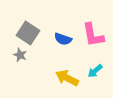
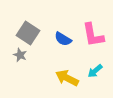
blue semicircle: rotated 12 degrees clockwise
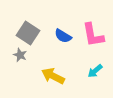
blue semicircle: moved 3 px up
yellow arrow: moved 14 px left, 2 px up
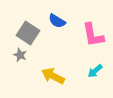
blue semicircle: moved 6 px left, 15 px up
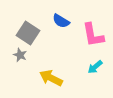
blue semicircle: moved 4 px right
cyan arrow: moved 4 px up
yellow arrow: moved 2 px left, 2 px down
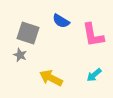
gray square: rotated 15 degrees counterclockwise
cyan arrow: moved 1 px left, 8 px down
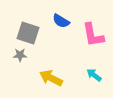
gray star: rotated 24 degrees counterclockwise
cyan arrow: rotated 77 degrees clockwise
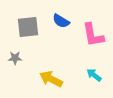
gray square: moved 6 px up; rotated 25 degrees counterclockwise
gray star: moved 5 px left, 3 px down
yellow arrow: moved 1 px down
